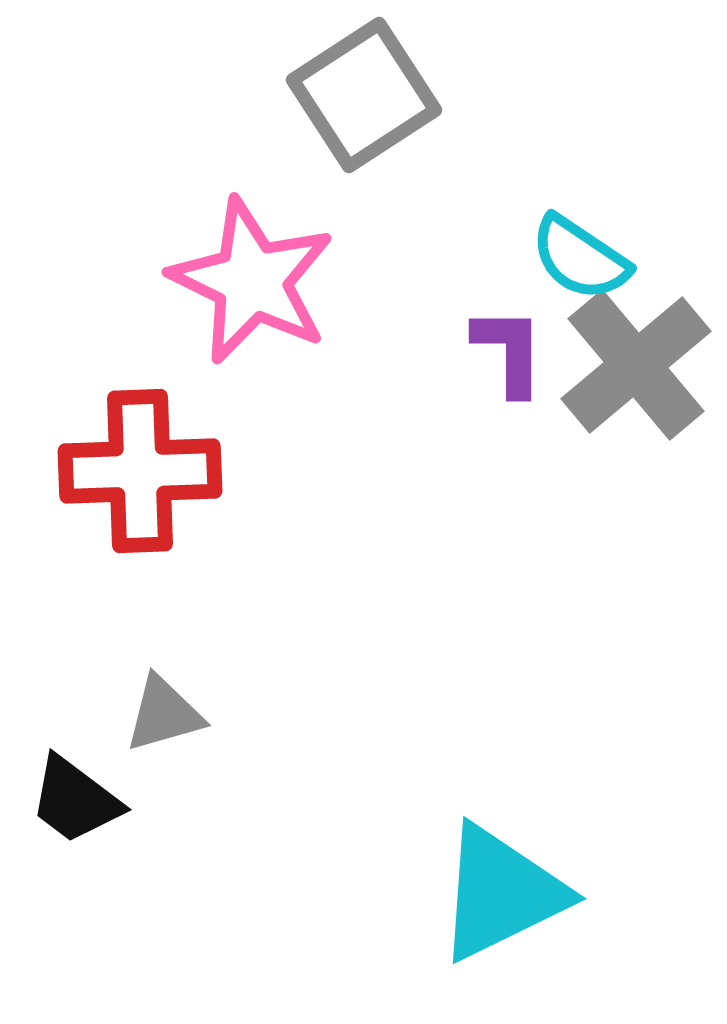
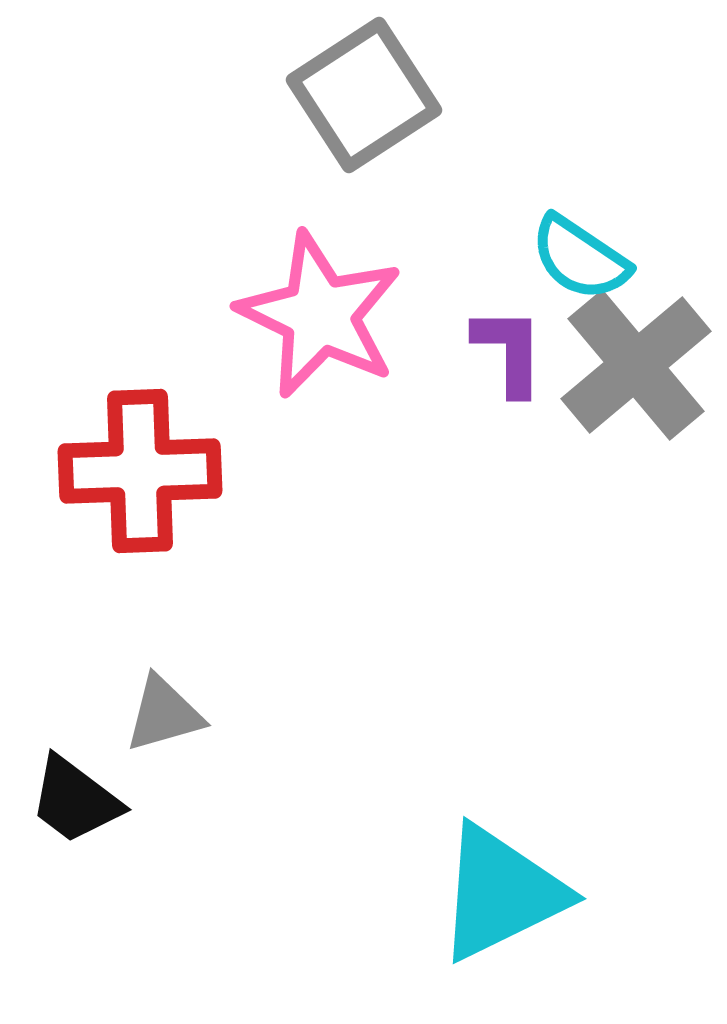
pink star: moved 68 px right, 34 px down
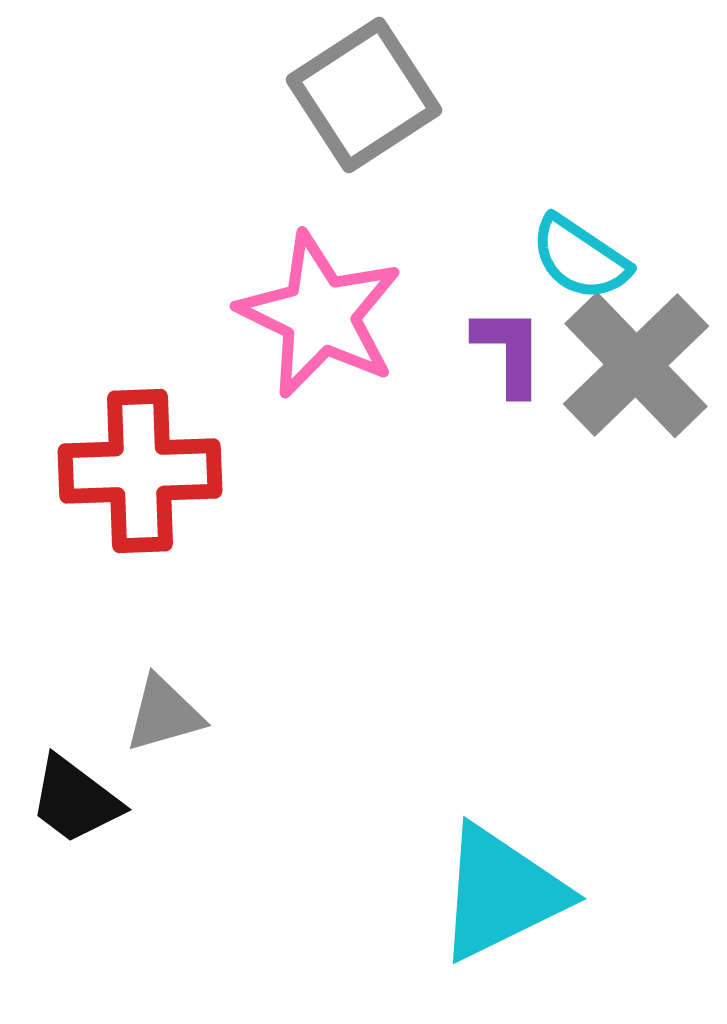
gray cross: rotated 4 degrees counterclockwise
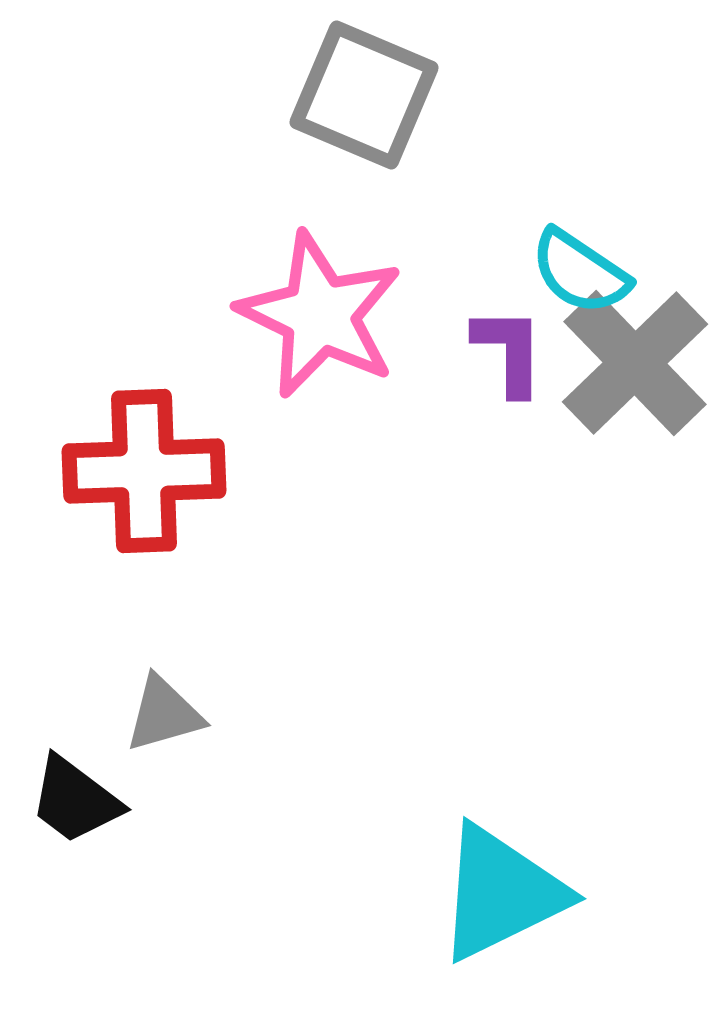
gray square: rotated 34 degrees counterclockwise
cyan semicircle: moved 14 px down
gray cross: moved 1 px left, 2 px up
red cross: moved 4 px right
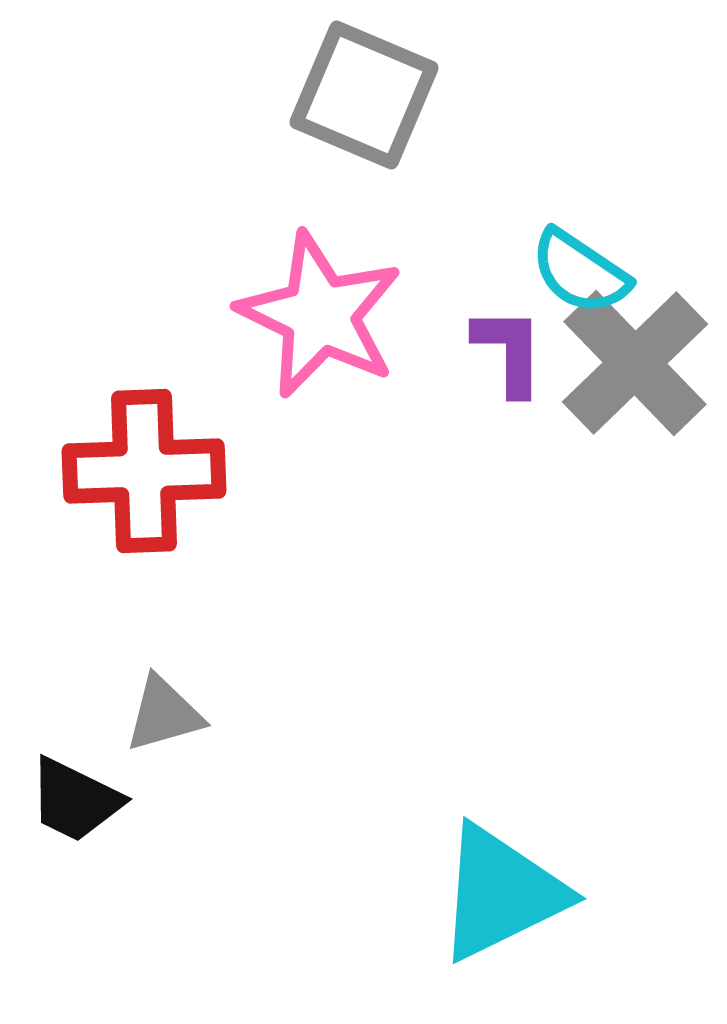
black trapezoid: rotated 11 degrees counterclockwise
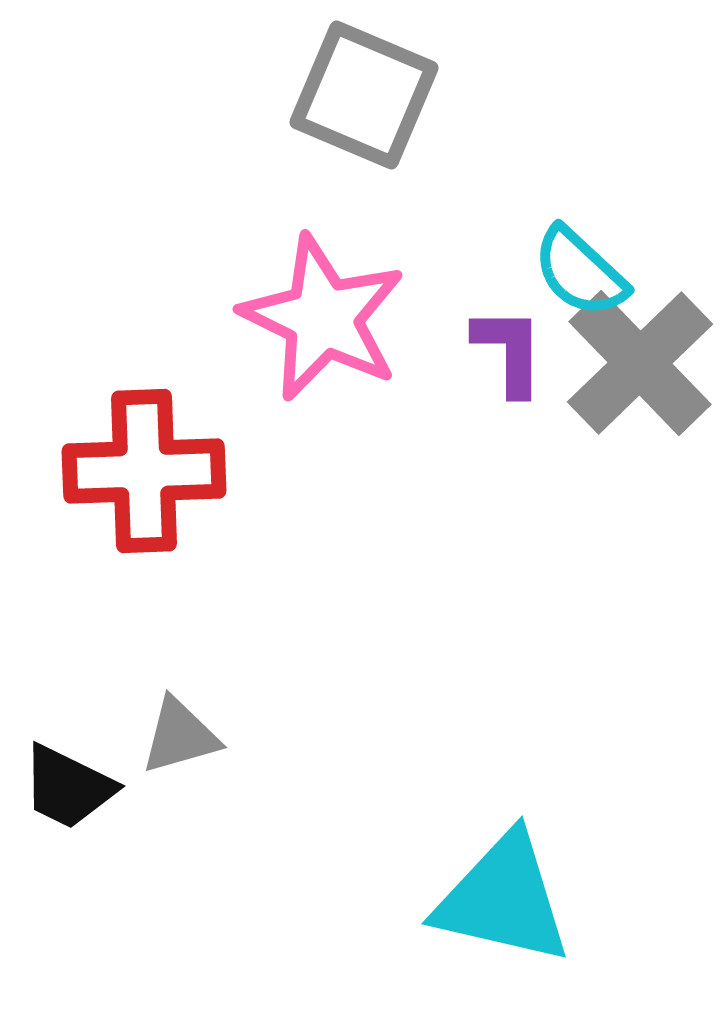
cyan semicircle: rotated 9 degrees clockwise
pink star: moved 3 px right, 3 px down
gray cross: moved 5 px right
gray triangle: moved 16 px right, 22 px down
black trapezoid: moved 7 px left, 13 px up
cyan triangle: moved 2 px right, 6 px down; rotated 39 degrees clockwise
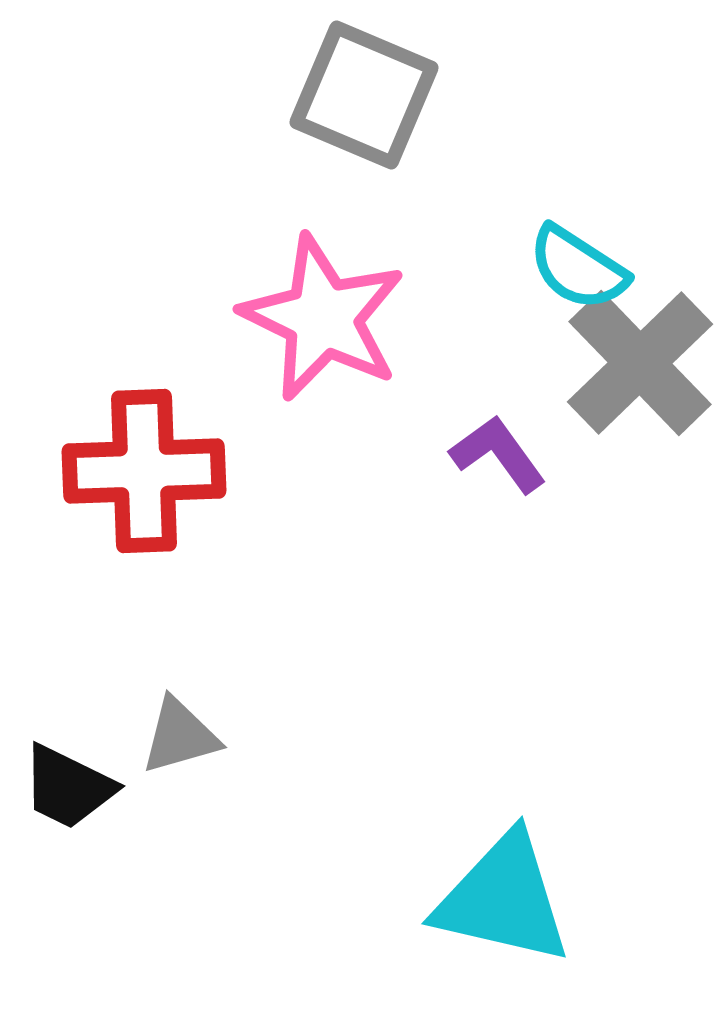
cyan semicircle: moved 2 px left, 4 px up; rotated 10 degrees counterclockwise
purple L-shape: moved 11 px left, 103 px down; rotated 36 degrees counterclockwise
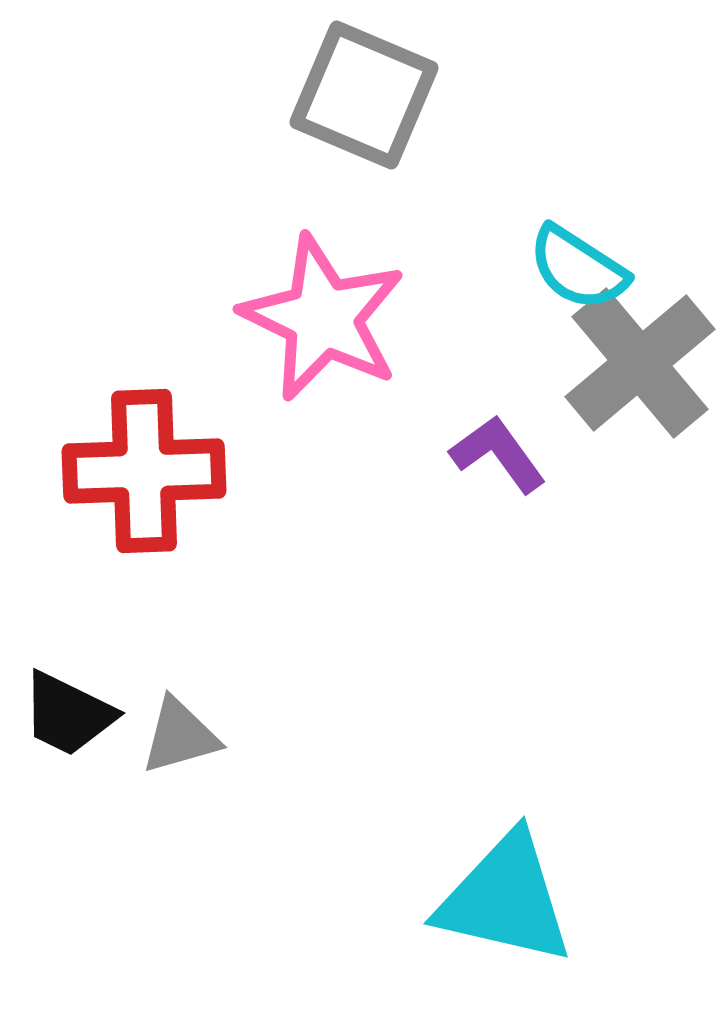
gray cross: rotated 4 degrees clockwise
black trapezoid: moved 73 px up
cyan triangle: moved 2 px right
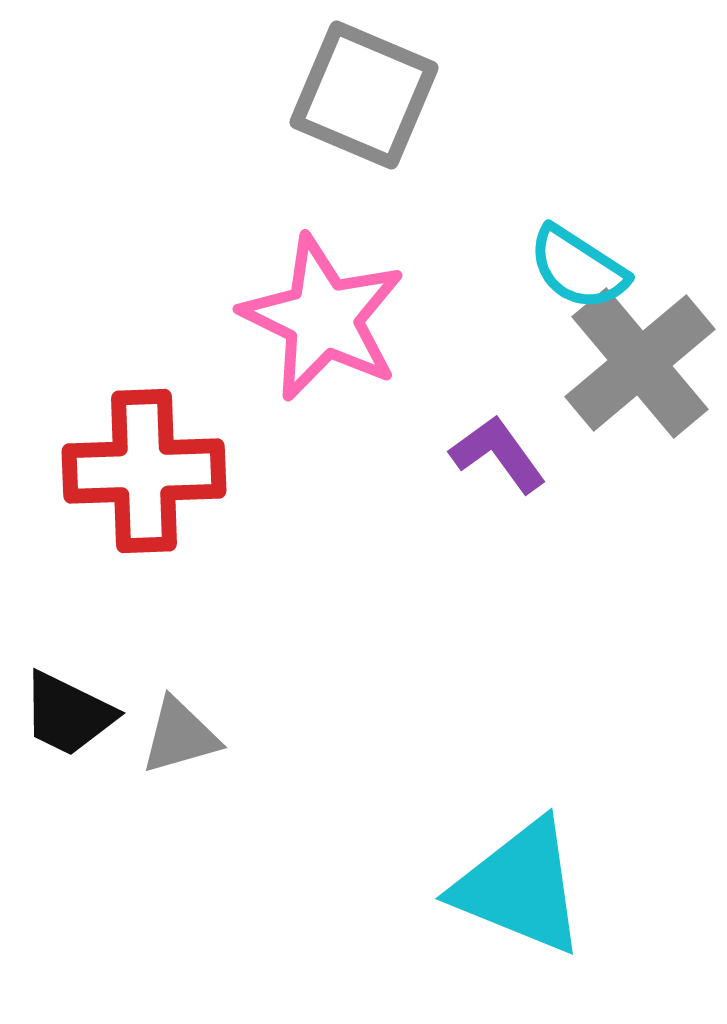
cyan triangle: moved 15 px right, 12 px up; rotated 9 degrees clockwise
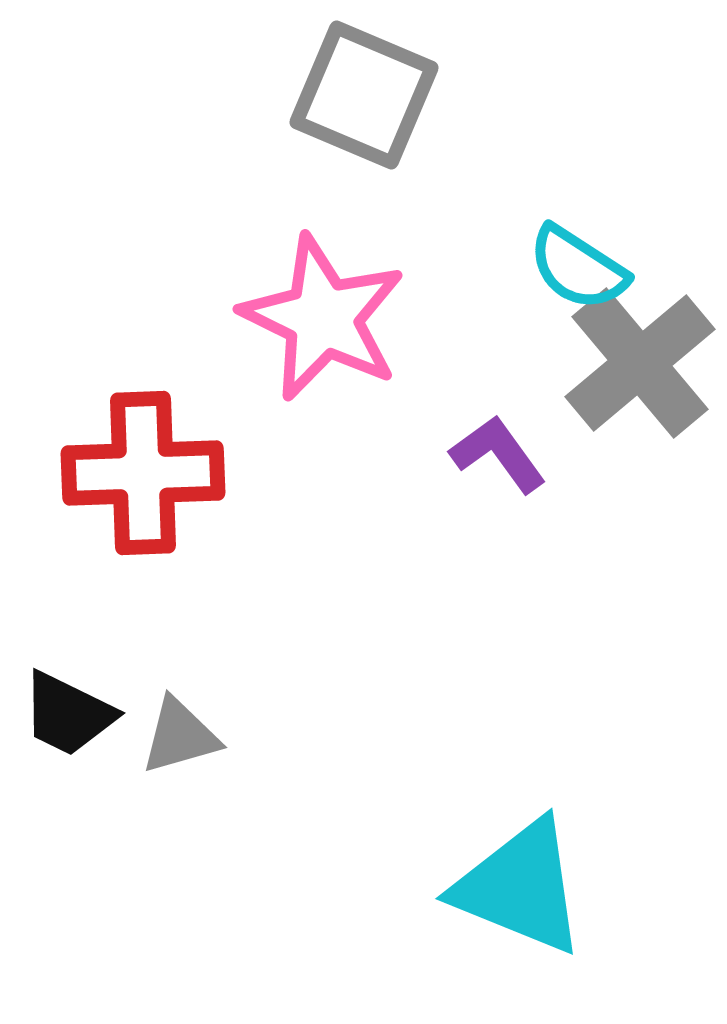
red cross: moved 1 px left, 2 px down
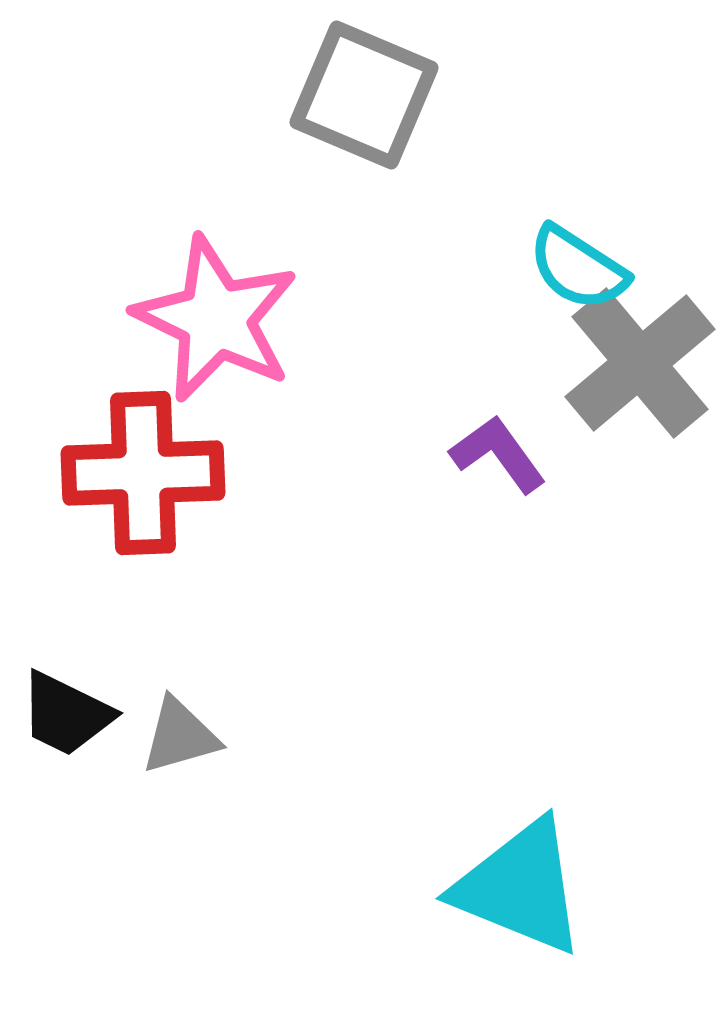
pink star: moved 107 px left, 1 px down
black trapezoid: moved 2 px left
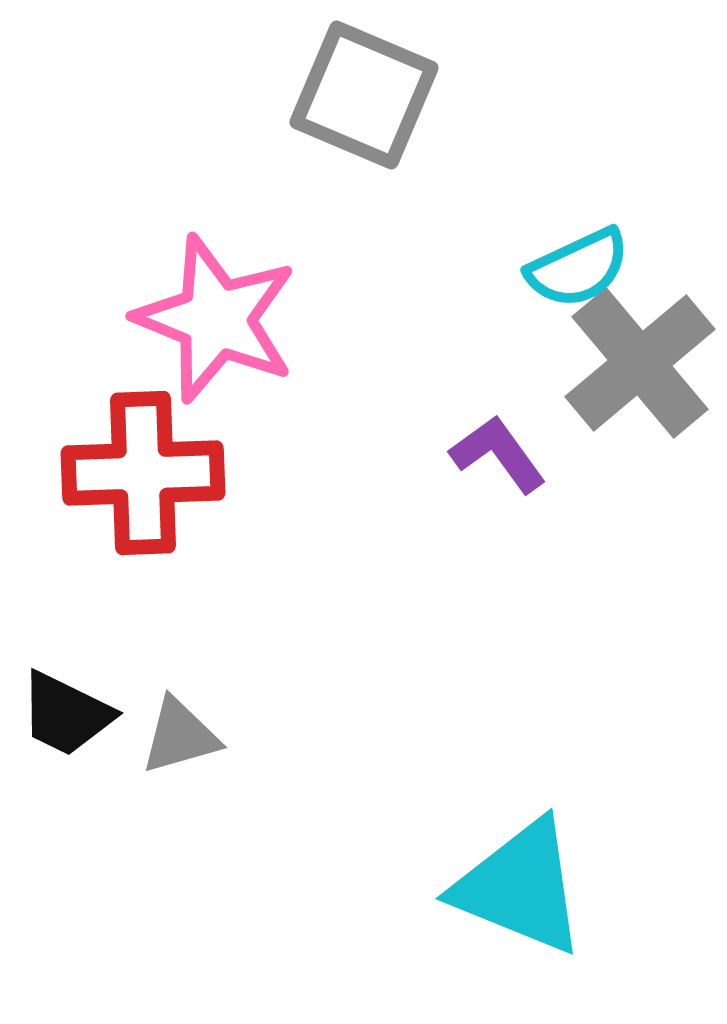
cyan semicircle: rotated 58 degrees counterclockwise
pink star: rotated 4 degrees counterclockwise
